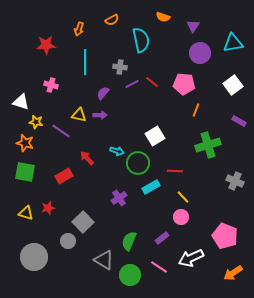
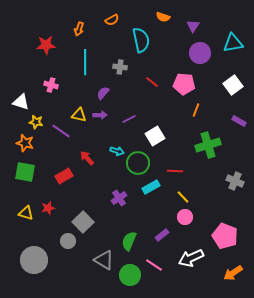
purple line at (132, 84): moved 3 px left, 35 px down
pink circle at (181, 217): moved 4 px right
purple rectangle at (162, 238): moved 3 px up
gray circle at (34, 257): moved 3 px down
pink line at (159, 267): moved 5 px left, 2 px up
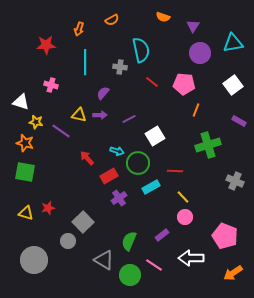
cyan semicircle at (141, 40): moved 10 px down
red rectangle at (64, 176): moved 45 px right
white arrow at (191, 258): rotated 25 degrees clockwise
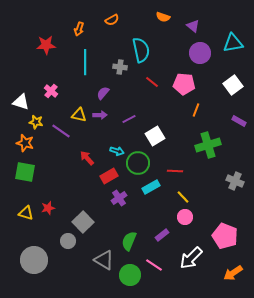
purple triangle at (193, 26): rotated 24 degrees counterclockwise
pink cross at (51, 85): moved 6 px down; rotated 24 degrees clockwise
white arrow at (191, 258): rotated 45 degrees counterclockwise
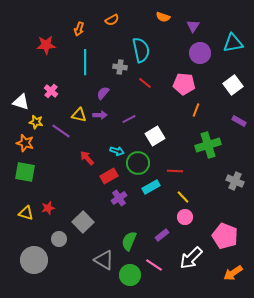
purple triangle at (193, 26): rotated 24 degrees clockwise
red line at (152, 82): moved 7 px left, 1 px down
gray circle at (68, 241): moved 9 px left, 2 px up
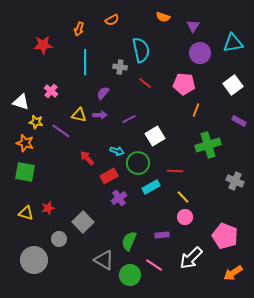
red star at (46, 45): moved 3 px left
purple rectangle at (162, 235): rotated 32 degrees clockwise
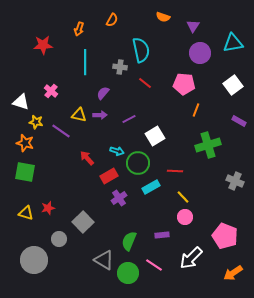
orange semicircle at (112, 20): rotated 32 degrees counterclockwise
green circle at (130, 275): moved 2 px left, 2 px up
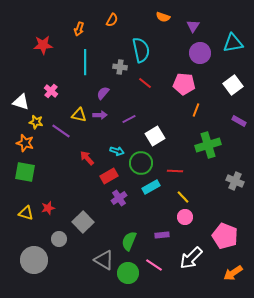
green circle at (138, 163): moved 3 px right
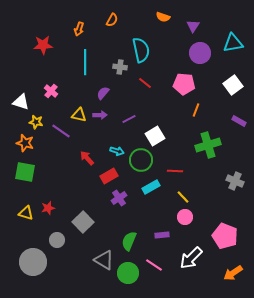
green circle at (141, 163): moved 3 px up
gray circle at (59, 239): moved 2 px left, 1 px down
gray circle at (34, 260): moved 1 px left, 2 px down
